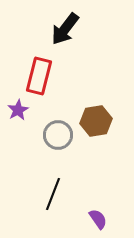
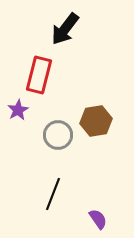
red rectangle: moved 1 px up
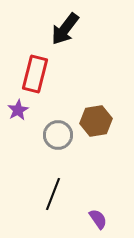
red rectangle: moved 4 px left, 1 px up
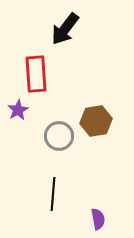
red rectangle: moved 1 px right; rotated 18 degrees counterclockwise
gray circle: moved 1 px right, 1 px down
black line: rotated 16 degrees counterclockwise
purple semicircle: rotated 25 degrees clockwise
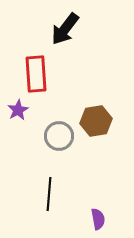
black line: moved 4 px left
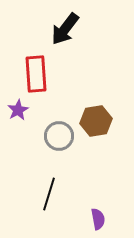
black line: rotated 12 degrees clockwise
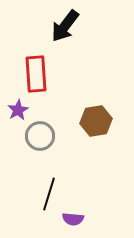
black arrow: moved 3 px up
gray circle: moved 19 px left
purple semicircle: moved 25 px left; rotated 105 degrees clockwise
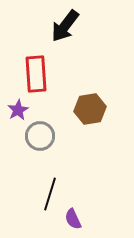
brown hexagon: moved 6 px left, 12 px up
black line: moved 1 px right
purple semicircle: rotated 60 degrees clockwise
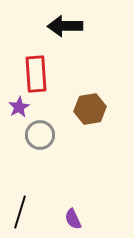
black arrow: rotated 52 degrees clockwise
purple star: moved 1 px right, 3 px up
gray circle: moved 1 px up
black line: moved 30 px left, 18 px down
